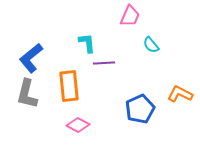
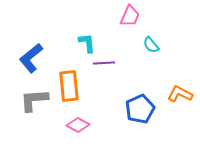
gray L-shape: moved 7 px right, 6 px down; rotated 72 degrees clockwise
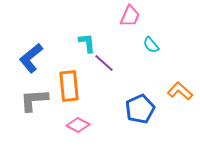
purple line: rotated 45 degrees clockwise
orange L-shape: moved 3 px up; rotated 15 degrees clockwise
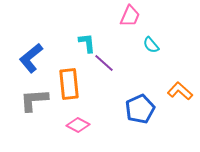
orange rectangle: moved 2 px up
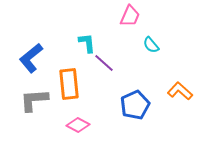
blue pentagon: moved 5 px left, 4 px up
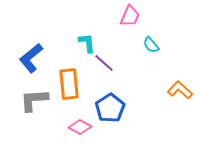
orange L-shape: moved 1 px up
blue pentagon: moved 25 px left, 3 px down; rotated 8 degrees counterclockwise
pink diamond: moved 2 px right, 2 px down
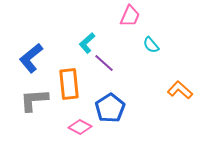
cyan L-shape: rotated 125 degrees counterclockwise
